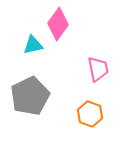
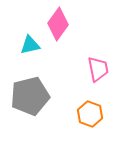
cyan triangle: moved 3 px left
gray pentagon: rotated 12 degrees clockwise
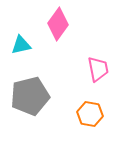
cyan triangle: moved 9 px left
orange hexagon: rotated 10 degrees counterclockwise
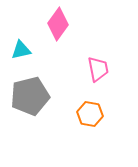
cyan triangle: moved 5 px down
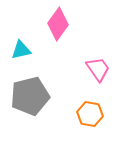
pink trapezoid: rotated 24 degrees counterclockwise
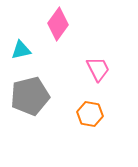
pink trapezoid: rotated 8 degrees clockwise
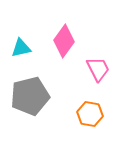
pink diamond: moved 6 px right, 17 px down
cyan triangle: moved 2 px up
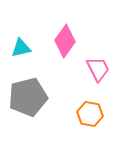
pink diamond: moved 1 px right
gray pentagon: moved 2 px left, 1 px down
